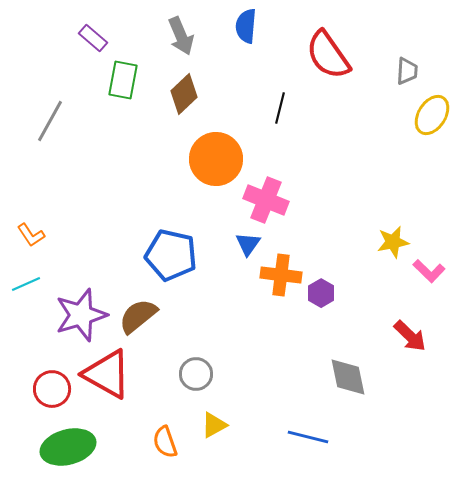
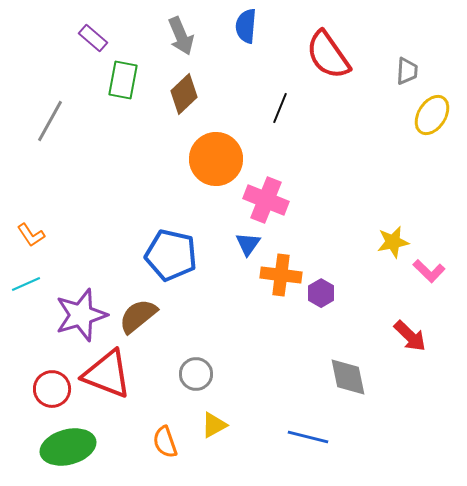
black line: rotated 8 degrees clockwise
red triangle: rotated 8 degrees counterclockwise
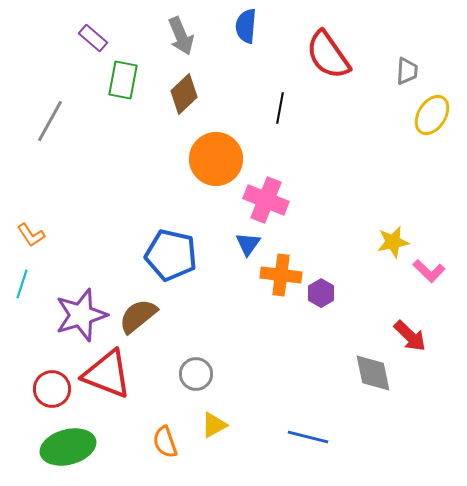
black line: rotated 12 degrees counterclockwise
cyan line: moved 4 px left; rotated 48 degrees counterclockwise
gray diamond: moved 25 px right, 4 px up
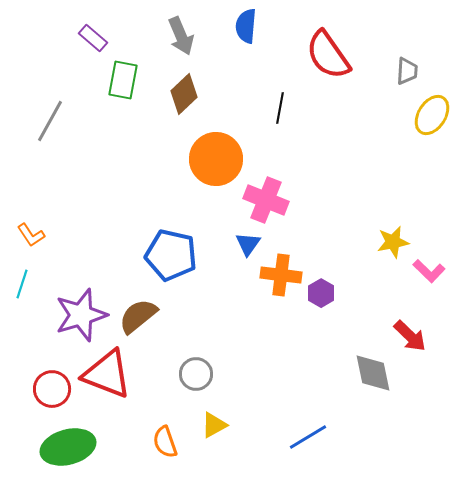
blue line: rotated 45 degrees counterclockwise
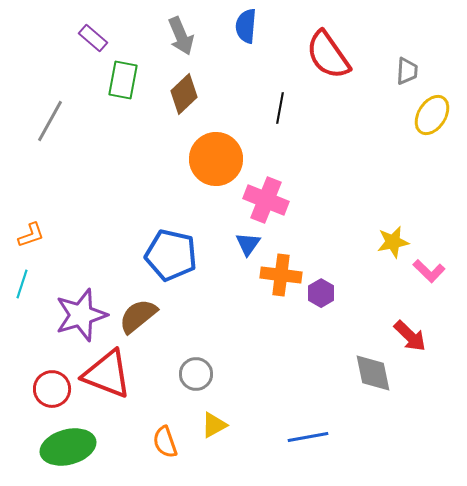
orange L-shape: rotated 76 degrees counterclockwise
blue line: rotated 21 degrees clockwise
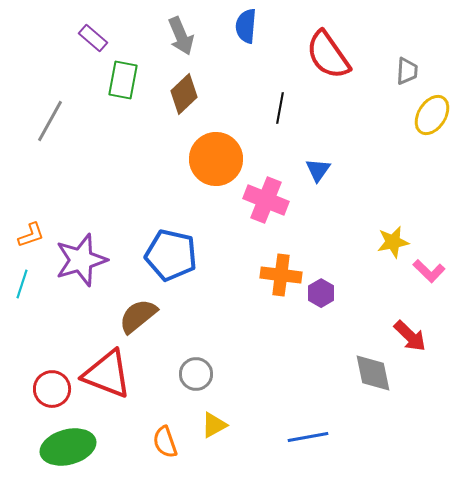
blue triangle: moved 70 px right, 74 px up
purple star: moved 55 px up
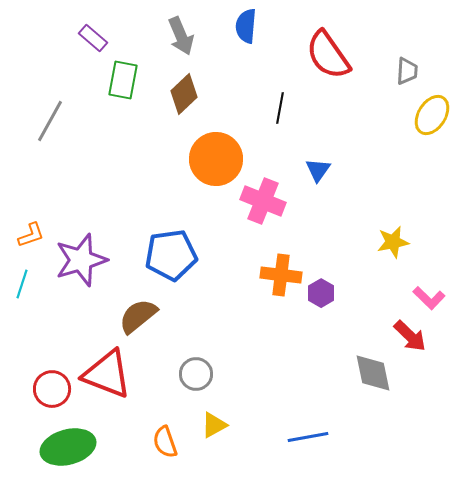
pink cross: moved 3 px left, 1 px down
blue pentagon: rotated 21 degrees counterclockwise
pink L-shape: moved 27 px down
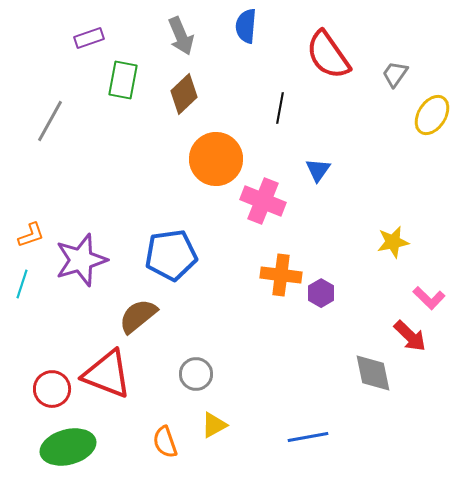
purple rectangle: moved 4 px left; rotated 60 degrees counterclockwise
gray trapezoid: moved 12 px left, 3 px down; rotated 148 degrees counterclockwise
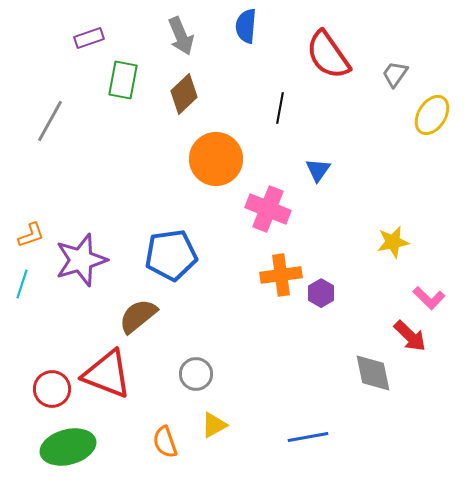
pink cross: moved 5 px right, 8 px down
orange cross: rotated 15 degrees counterclockwise
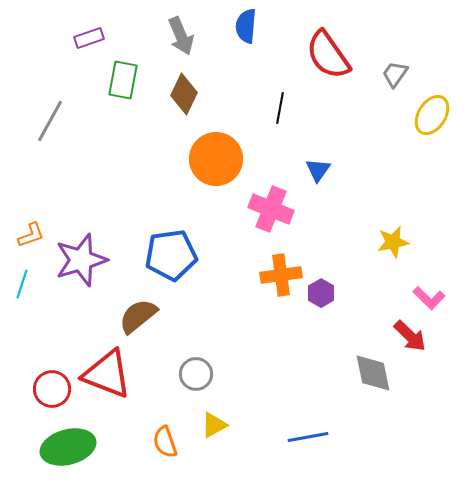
brown diamond: rotated 21 degrees counterclockwise
pink cross: moved 3 px right
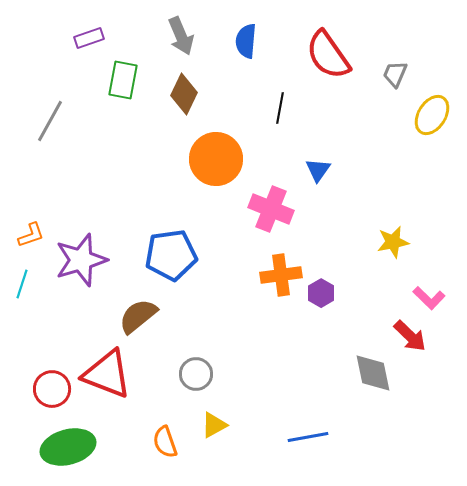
blue semicircle: moved 15 px down
gray trapezoid: rotated 12 degrees counterclockwise
